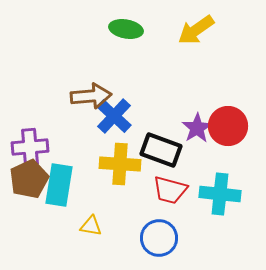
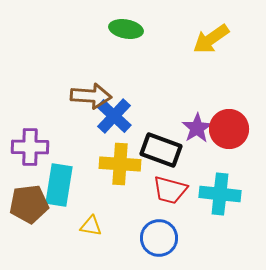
yellow arrow: moved 15 px right, 9 px down
brown arrow: rotated 9 degrees clockwise
red circle: moved 1 px right, 3 px down
purple cross: rotated 6 degrees clockwise
brown pentagon: moved 25 px down; rotated 18 degrees clockwise
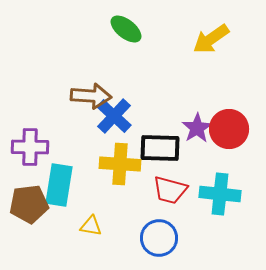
green ellipse: rotated 28 degrees clockwise
black rectangle: moved 1 px left, 2 px up; rotated 18 degrees counterclockwise
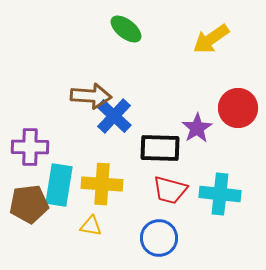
red circle: moved 9 px right, 21 px up
yellow cross: moved 18 px left, 20 px down
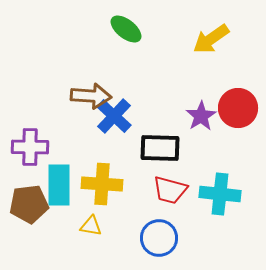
purple star: moved 4 px right, 12 px up
cyan rectangle: rotated 9 degrees counterclockwise
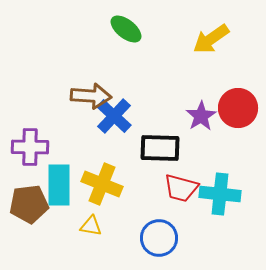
yellow cross: rotated 18 degrees clockwise
red trapezoid: moved 11 px right, 2 px up
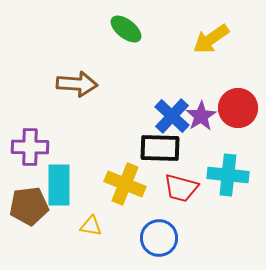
brown arrow: moved 14 px left, 12 px up
blue cross: moved 58 px right
yellow cross: moved 23 px right
cyan cross: moved 8 px right, 19 px up
brown pentagon: moved 2 px down
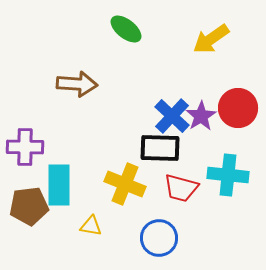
purple cross: moved 5 px left
